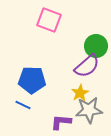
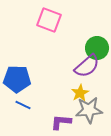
green circle: moved 1 px right, 2 px down
blue pentagon: moved 15 px left, 1 px up
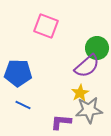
pink square: moved 3 px left, 6 px down
blue pentagon: moved 1 px right, 6 px up
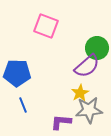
blue pentagon: moved 1 px left
blue line: rotated 42 degrees clockwise
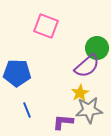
blue line: moved 4 px right, 5 px down
purple L-shape: moved 2 px right
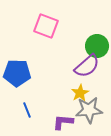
green circle: moved 2 px up
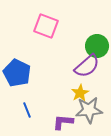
blue pentagon: rotated 24 degrees clockwise
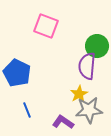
purple semicircle: rotated 136 degrees clockwise
yellow star: moved 1 px left, 1 px down
purple L-shape: rotated 30 degrees clockwise
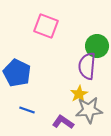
blue line: rotated 49 degrees counterclockwise
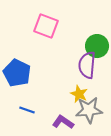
purple semicircle: moved 1 px up
yellow star: rotated 18 degrees counterclockwise
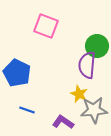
gray star: moved 5 px right
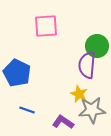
pink square: rotated 25 degrees counterclockwise
gray star: moved 2 px left
